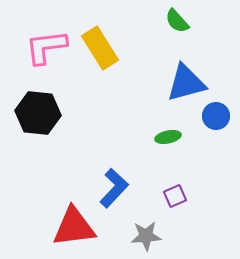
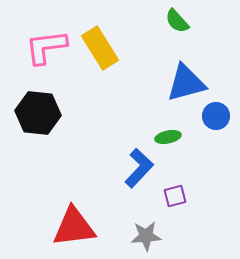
blue L-shape: moved 25 px right, 20 px up
purple square: rotated 10 degrees clockwise
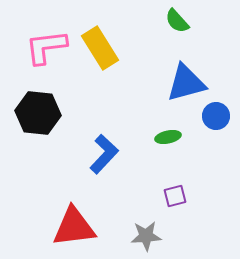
blue L-shape: moved 35 px left, 14 px up
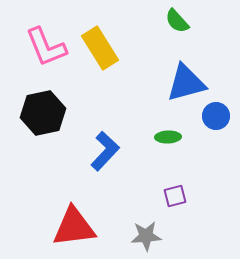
pink L-shape: rotated 105 degrees counterclockwise
black hexagon: moved 5 px right; rotated 18 degrees counterclockwise
green ellipse: rotated 10 degrees clockwise
blue L-shape: moved 1 px right, 3 px up
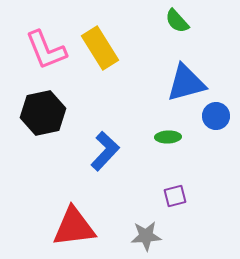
pink L-shape: moved 3 px down
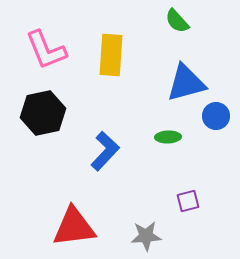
yellow rectangle: moved 11 px right, 7 px down; rotated 36 degrees clockwise
purple square: moved 13 px right, 5 px down
